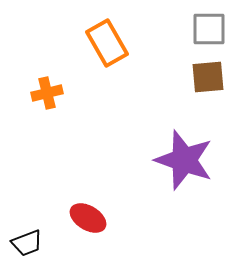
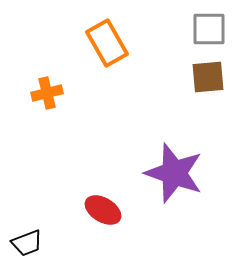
purple star: moved 10 px left, 13 px down
red ellipse: moved 15 px right, 8 px up
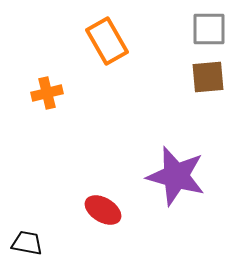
orange rectangle: moved 2 px up
purple star: moved 2 px right, 3 px down; rotated 4 degrees counterclockwise
black trapezoid: rotated 148 degrees counterclockwise
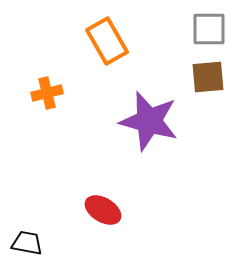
purple star: moved 27 px left, 55 px up
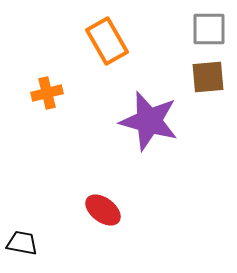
red ellipse: rotated 6 degrees clockwise
black trapezoid: moved 5 px left
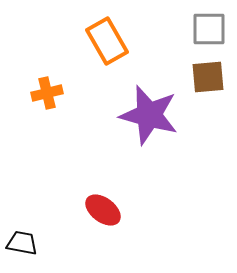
purple star: moved 6 px up
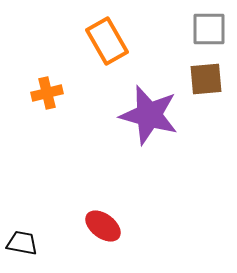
brown square: moved 2 px left, 2 px down
red ellipse: moved 16 px down
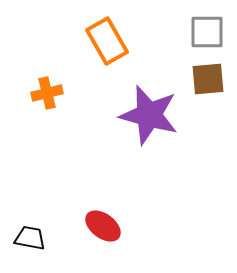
gray square: moved 2 px left, 3 px down
brown square: moved 2 px right
black trapezoid: moved 8 px right, 5 px up
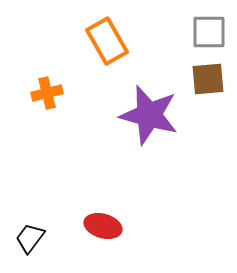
gray square: moved 2 px right
red ellipse: rotated 21 degrees counterclockwise
black trapezoid: rotated 64 degrees counterclockwise
